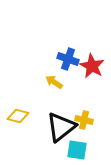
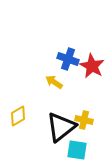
yellow diamond: rotated 45 degrees counterclockwise
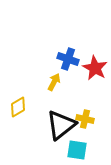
red star: moved 3 px right, 2 px down
yellow arrow: rotated 84 degrees clockwise
yellow diamond: moved 9 px up
yellow cross: moved 1 px right, 1 px up
black triangle: moved 2 px up
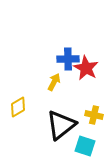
blue cross: rotated 20 degrees counterclockwise
red star: moved 9 px left
yellow cross: moved 9 px right, 4 px up
cyan square: moved 8 px right, 4 px up; rotated 10 degrees clockwise
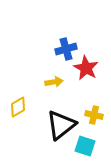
blue cross: moved 2 px left, 10 px up; rotated 15 degrees counterclockwise
yellow arrow: rotated 54 degrees clockwise
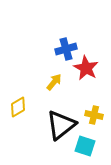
yellow arrow: rotated 42 degrees counterclockwise
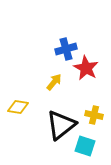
yellow diamond: rotated 40 degrees clockwise
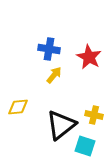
blue cross: moved 17 px left; rotated 25 degrees clockwise
red star: moved 3 px right, 11 px up
yellow arrow: moved 7 px up
yellow diamond: rotated 15 degrees counterclockwise
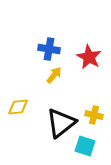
black triangle: moved 2 px up
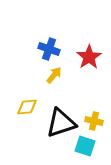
blue cross: rotated 10 degrees clockwise
red star: rotated 10 degrees clockwise
yellow diamond: moved 9 px right
yellow cross: moved 6 px down
black triangle: rotated 20 degrees clockwise
